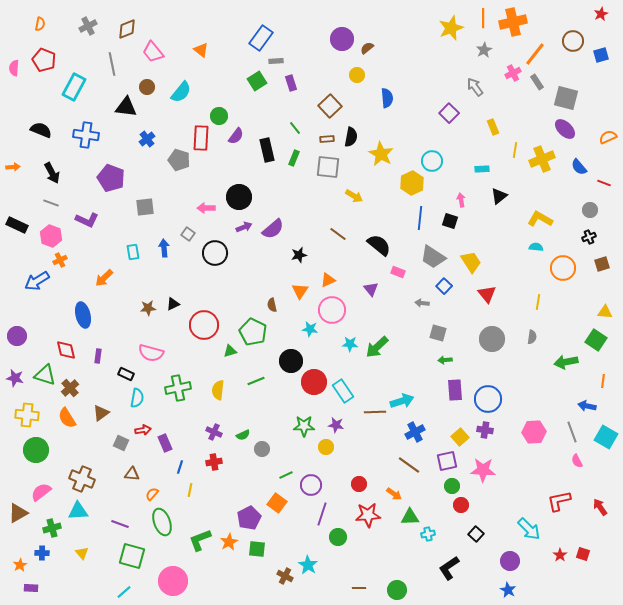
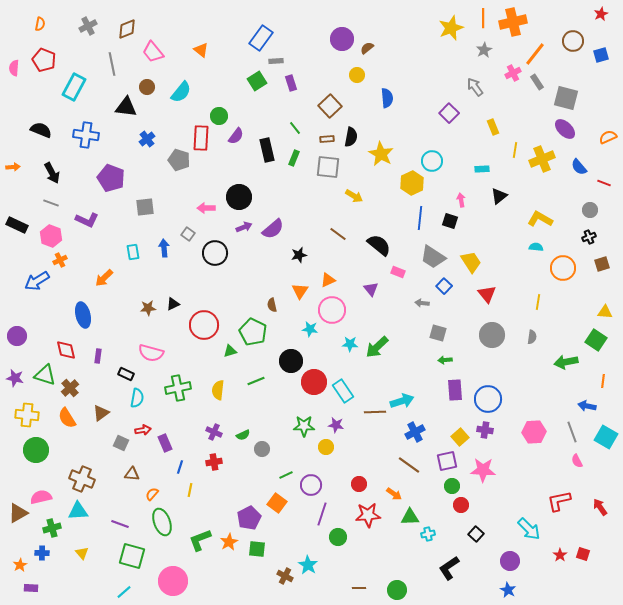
gray circle at (492, 339): moved 4 px up
pink semicircle at (41, 492): moved 5 px down; rotated 25 degrees clockwise
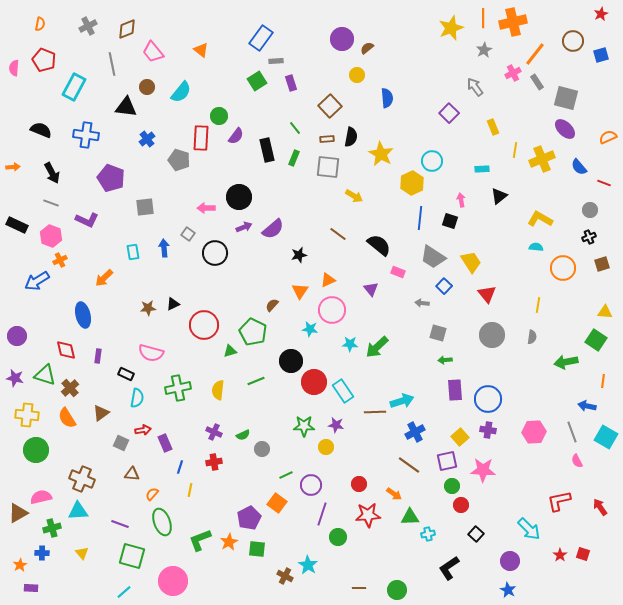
yellow line at (538, 302): moved 3 px down
brown semicircle at (272, 305): rotated 56 degrees clockwise
purple cross at (485, 430): moved 3 px right
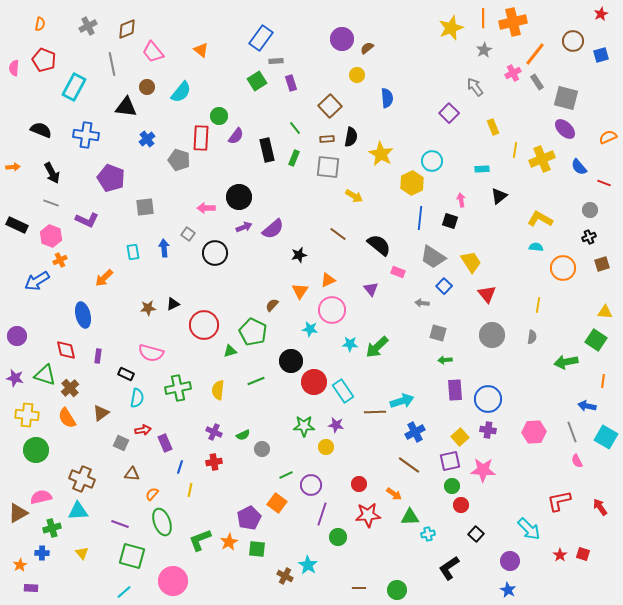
purple square at (447, 461): moved 3 px right
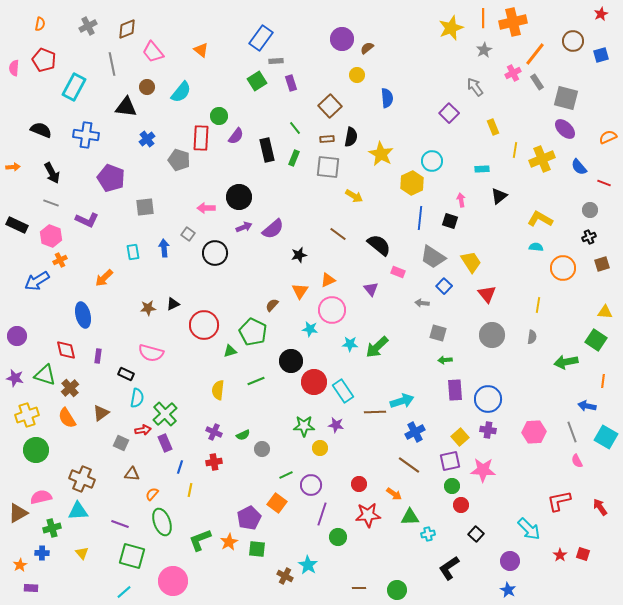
green cross at (178, 388): moved 13 px left, 26 px down; rotated 30 degrees counterclockwise
yellow cross at (27, 415): rotated 25 degrees counterclockwise
yellow circle at (326, 447): moved 6 px left, 1 px down
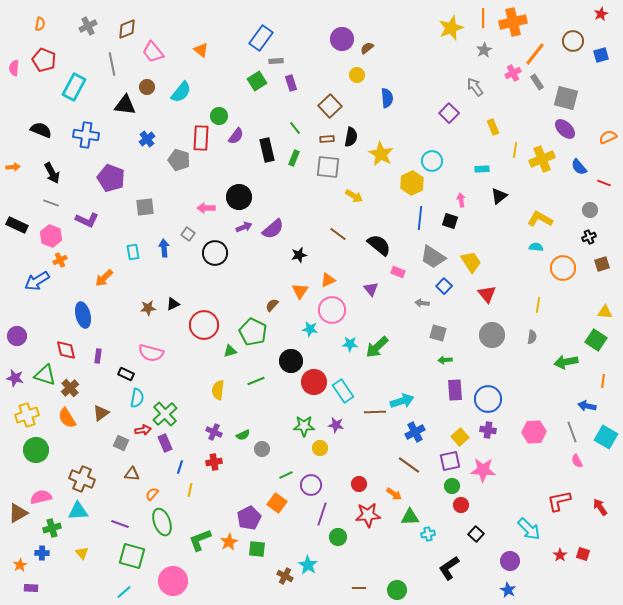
black triangle at (126, 107): moved 1 px left, 2 px up
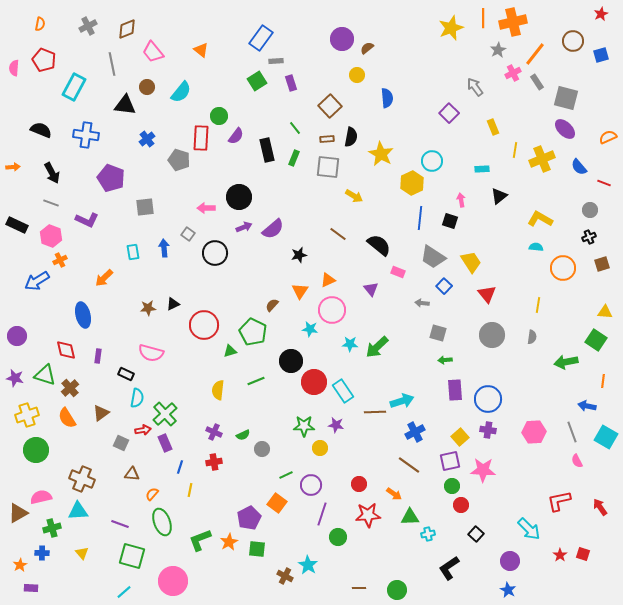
gray star at (484, 50): moved 14 px right
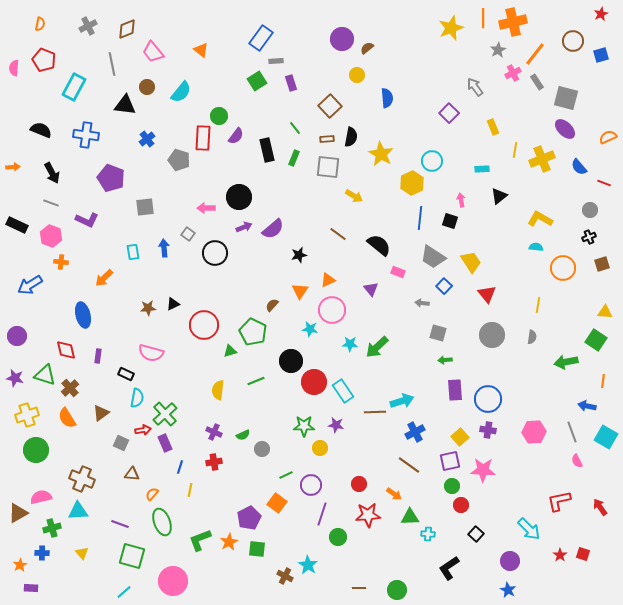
red rectangle at (201, 138): moved 2 px right
orange cross at (60, 260): moved 1 px right, 2 px down; rotated 32 degrees clockwise
blue arrow at (37, 281): moved 7 px left, 4 px down
cyan cross at (428, 534): rotated 16 degrees clockwise
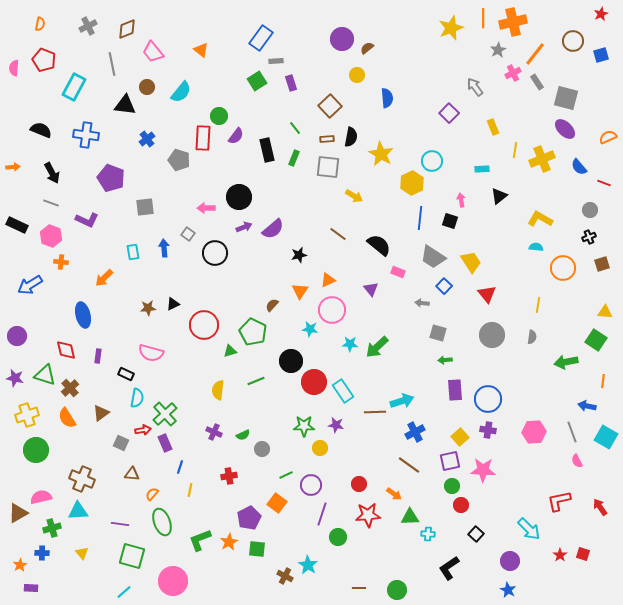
red cross at (214, 462): moved 15 px right, 14 px down
purple line at (120, 524): rotated 12 degrees counterclockwise
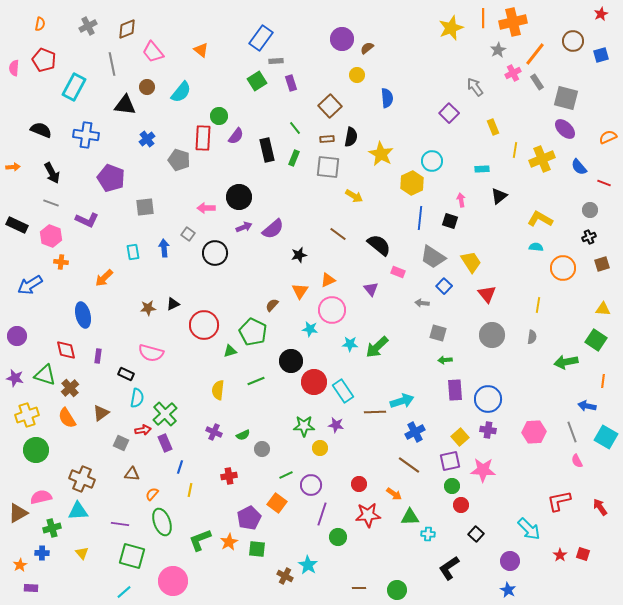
yellow triangle at (605, 312): moved 2 px left, 3 px up
